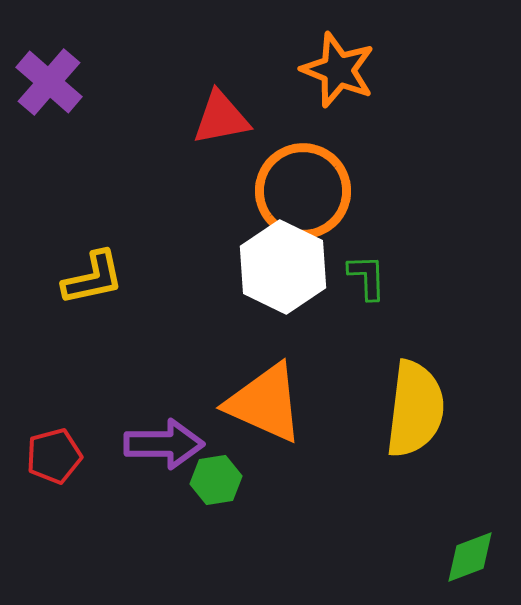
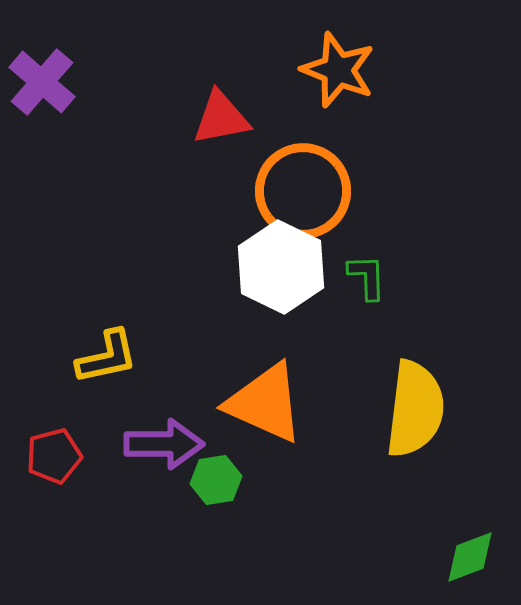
purple cross: moved 7 px left
white hexagon: moved 2 px left
yellow L-shape: moved 14 px right, 79 px down
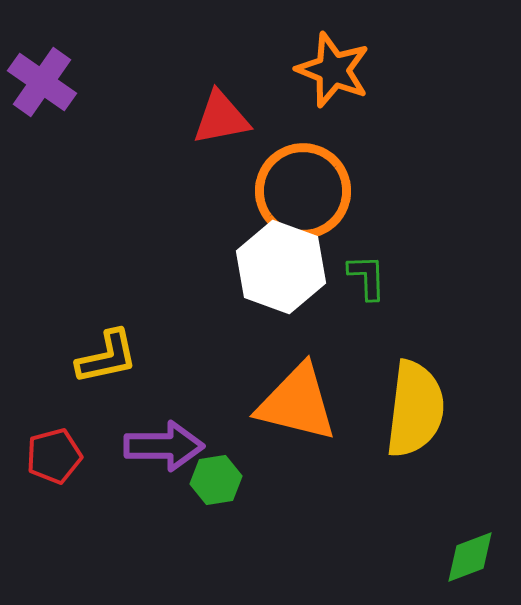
orange star: moved 5 px left
purple cross: rotated 6 degrees counterclockwise
white hexagon: rotated 6 degrees counterclockwise
orange triangle: moved 32 px right; rotated 10 degrees counterclockwise
purple arrow: moved 2 px down
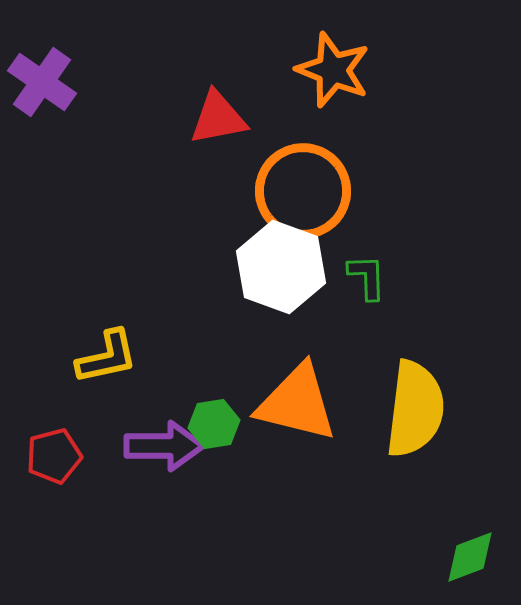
red triangle: moved 3 px left
green hexagon: moved 2 px left, 56 px up
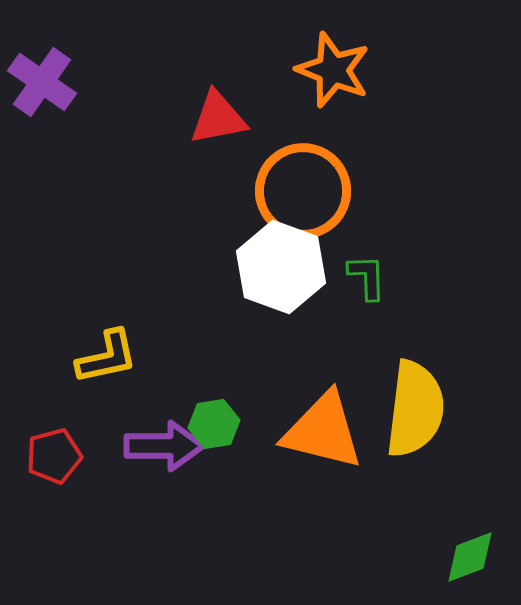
orange triangle: moved 26 px right, 28 px down
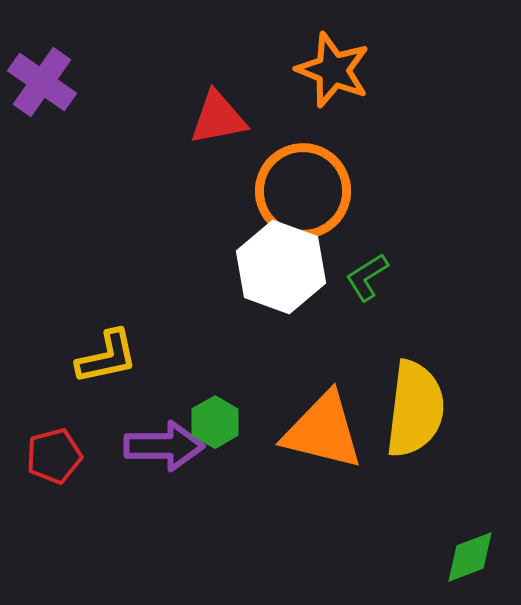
green L-shape: rotated 120 degrees counterclockwise
green hexagon: moved 1 px right, 2 px up; rotated 21 degrees counterclockwise
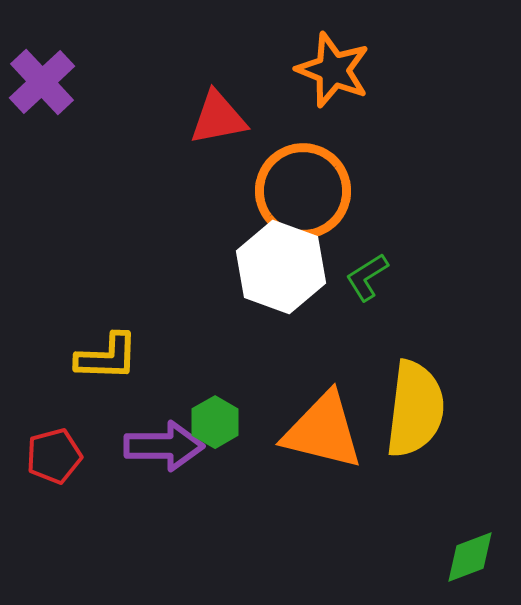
purple cross: rotated 12 degrees clockwise
yellow L-shape: rotated 14 degrees clockwise
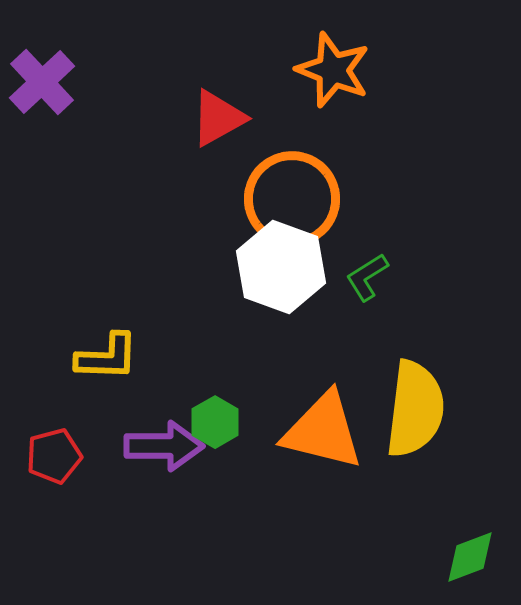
red triangle: rotated 18 degrees counterclockwise
orange circle: moved 11 px left, 8 px down
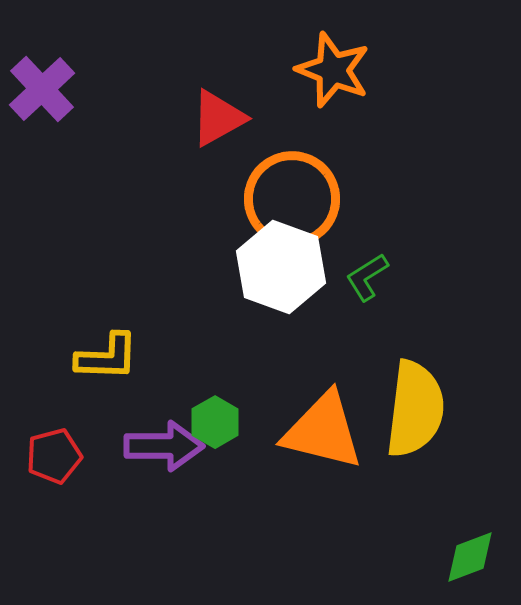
purple cross: moved 7 px down
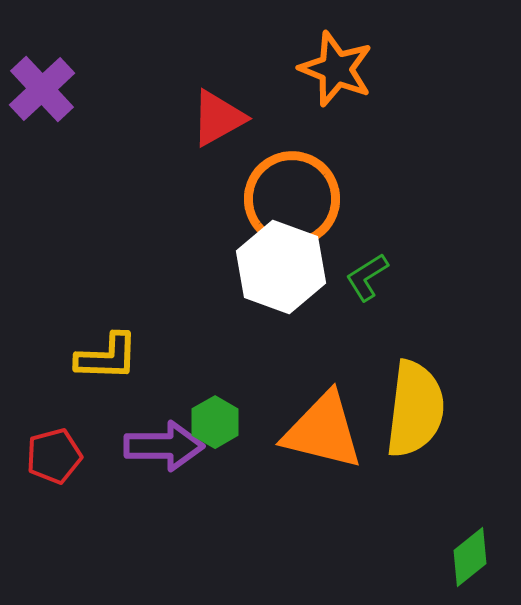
orange star: moved 3 px right, 1 px up
green diamond: rotated 18 degrees counterclockwise
